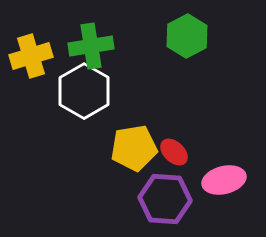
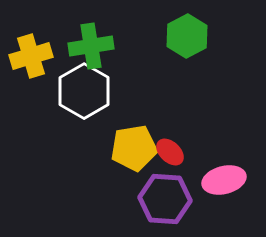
red ellipse: moved 4 px left
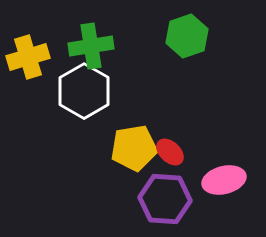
green hexagon: rotated 9 degrees clockwise
yellow cross: moved 3 px left, 1 px down
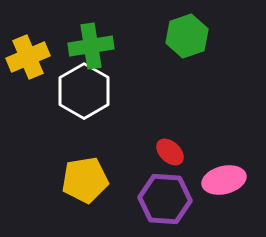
yellow cross: rotated 6 degrees counterclockwise
yellow pentagon: moved 49 px left, 32 px down
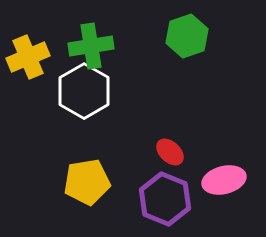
yellow pentagon: moved 2 px right, 2 px down
purple hexagon: rotated 18 degrees clockwise
